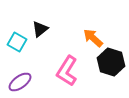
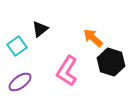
cyan square: moved 4 px down; rotated 24 degrees clockwise
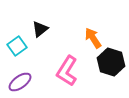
orange arrow: rotated 15 degrees clockwise
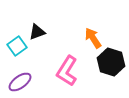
black triangle: moved 3 px left, 3 px down; rotated 18 degrees clockwise
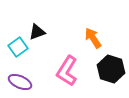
cyan square: moved 1 px right, 1 px down
black hexagon: moved 7 px down
purple ellipse: rotated 60 degrees clockwise
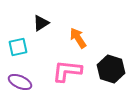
black triangle: moved 4 px right, 9 px up; rotated 12 degrees counterclockwise
orange arrow: moved 15 px left
cyan square: rotated 24 degrees clockwise
pink L-shape: rotated 64 degrees clockwise
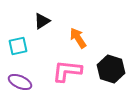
black triangle: moved 1 px right, 2 px up
cyan square: moved 1 px up
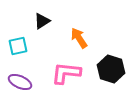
orange arrow: moved 1 px right
pink L-shape: moved 1 px left, 2 px down
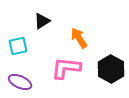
black hexagon: rotated 12 degrees clockwise
pink L-shape: moved 5 px up
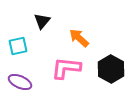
black triangle: rotated 18 degrees counterclockwise
orange arrow: rotated 15 degrees counterclockwise
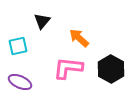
pink L-shape: moved 2 px right
